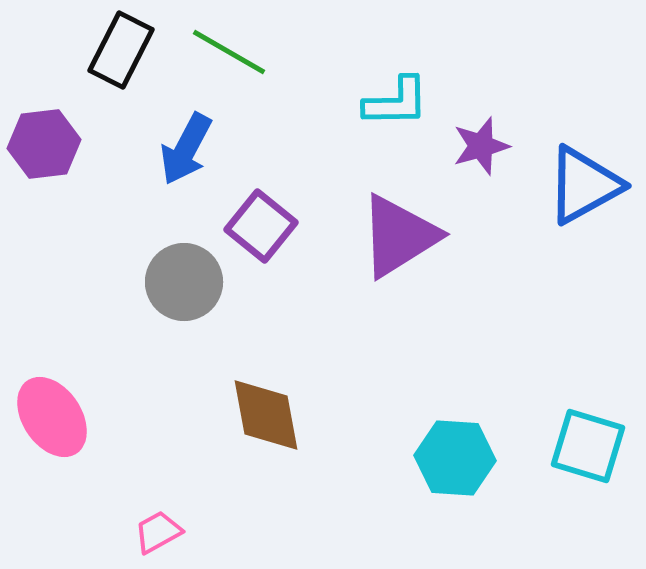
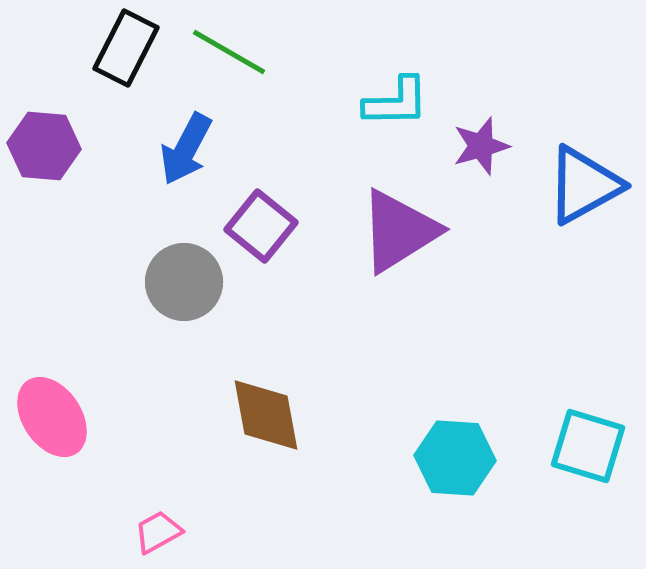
black rectangle: moved 5 px right, 2 px up
purple hexagon: moved 2 px down; rotated 12 degrees clockwise
purple triangle: moved 5 px up
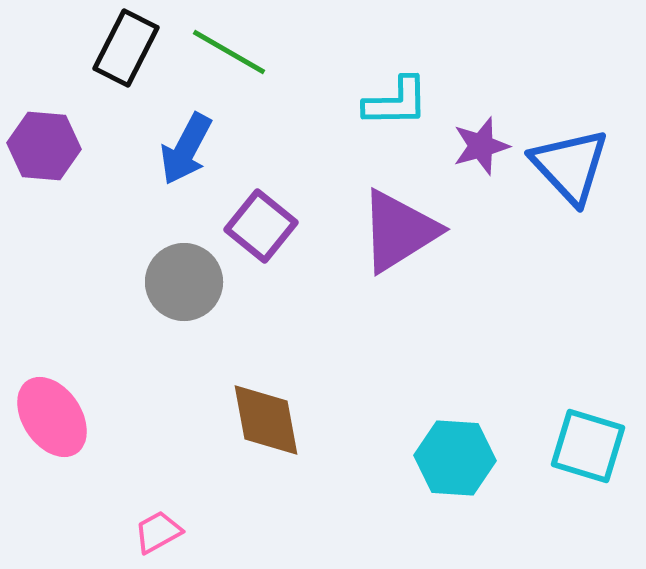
blue triangle: moved 14 px left, 19 px up; rotated 44 degrees counterclockwise
brown diamond: moved 5 px down
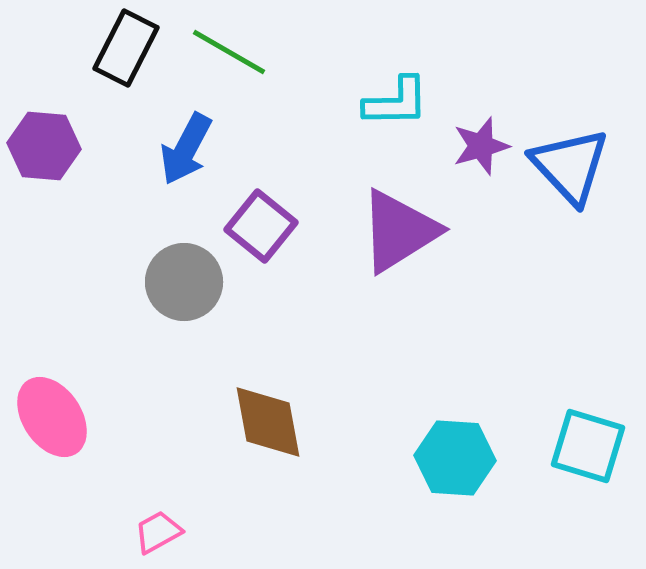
brown diamond: moved 2 px right, 2 px down
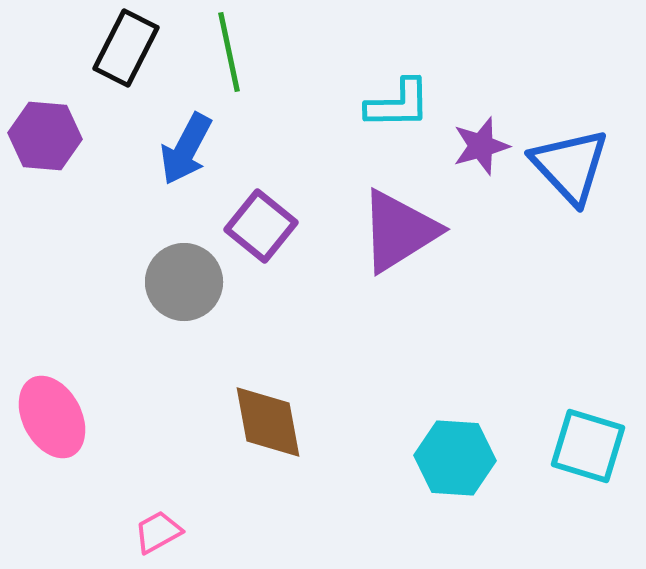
green line: rotated 48 degrees clockwise
cyan L-shape: moved 2 px right, 2 px down
purple hexagon: moved 1 px right, 10 px up
pink ellipse: rotated 6 degrees clockwise
